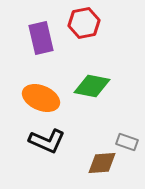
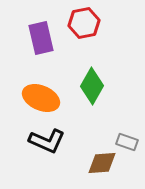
green diamond: rotated 72 degrees counterclockwise
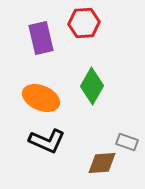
red hexagon: rotated 8 degrees clockwise
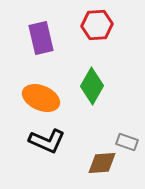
red hexagon: moved 13 px right, 2 px down
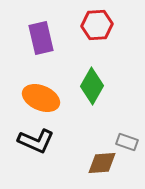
black L-shape: moved 11 px left
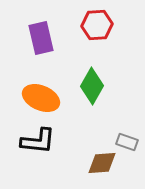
black L-shape: moved 2 px right; rotated 18 degrees counterclockwise
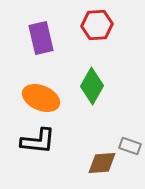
gray rectangle: moved 3 px right, 4 px down
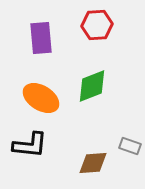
purple rectangle: rotated 8 degrees clockwise
green diamond: rotated 39 degrees clockwise
orange ellipse: rotated 9 degrees clockwise
black L-shape: moved 8 px left, 4 px down
brown diamond: moved 9 px left
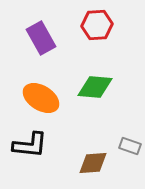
purple rectangle: rotated 24 degrees counterclockwise
green diamond: moved 3 px right, 1 px down; rotated 27 degrees clockwise
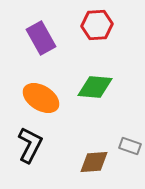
black L-shape: rotated 69 degrees counterclockwise
brown diamond: moved 1 px right, 1 px up
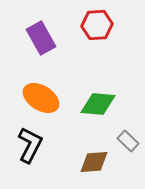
green diamond: moved 3 px right, 17 px down
gray rectangle: moved 2 px left, 5 px up; rotated 25 degrees clockwise
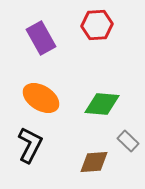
green diamond: moved 4 px right
